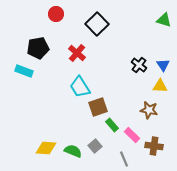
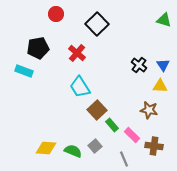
brown square: moved 1 px left, 3 px down; rotated 24 degrees counterclockwise
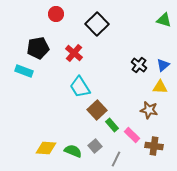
red cross: moved 3 px left
blue triangle: rotated 24 degrees clockwise
yellow triangle: moved 1 px down
gray line: moved 8 px left; rotated 49 degrees clockwise
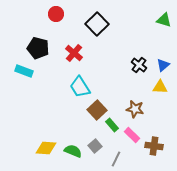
black pentagon: rotated 25 degrees clockwise
brown star: moved 14 px left, 1 px up
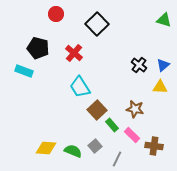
gray line: moved 1 px right
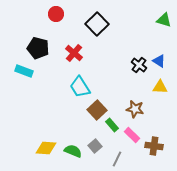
blue triangle: moved 4 px left, 4 px up; rotated 48 degrees counterclockwise
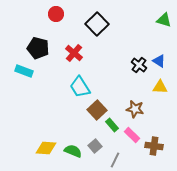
gray line: moved 2 px left, 1 px down
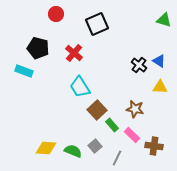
black square: rotated 20 degrees clockwise
gray line: moved 2 px right, 2 px up
